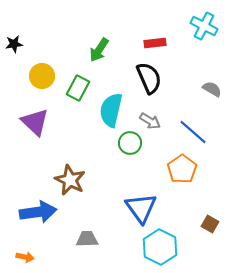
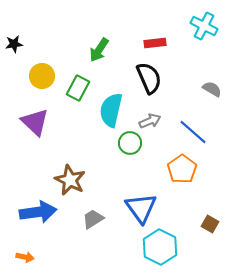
gray arrow: rotated 55 degrees counterclockwise
gray trapezoid: moved 6 px right, 20 px up; rotated 30 degrees counterclockwise
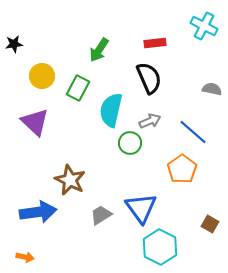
gray semicircle: rotated 18 degrees counterclockwise
gray trapezoid: moved 8 px right, 4 px up
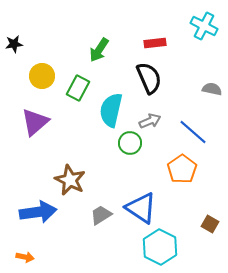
purple triangle: rotated 36 degrees clockwise
blue triangle: rotated 20 degrees counterclockwise
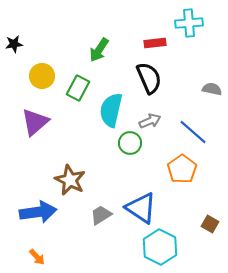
cyan cross: moved 15 px left, 3 px up; rotated 32 degrees counterclockwise
orange arrow: moved 12 px right; rotated 36 degrees clockwise
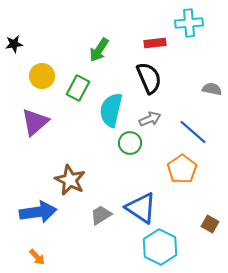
gray arrow: moved 2 px up
